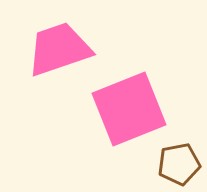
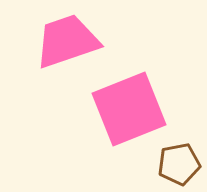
pink trapezoid: moved 8 px right, 8 px up
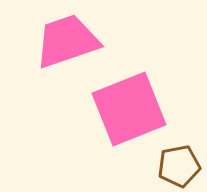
brown pentagon: moved 2 px down
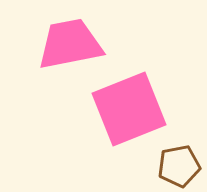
pink trapezoid: moved 3 px right, 3 px down; rotated 8 degrees clockwise
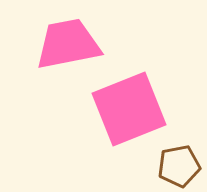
pink trapezoid: moved 2 px left
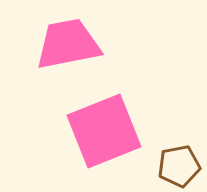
pink square: moved 25 px left, 22 px down
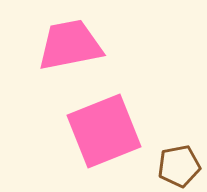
pink trapezoid: moved 2 px right, 1 px down
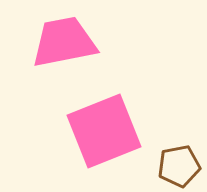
pink trapezoid: moved 6 px left, 3 px up
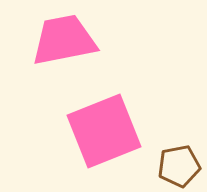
pink trapezoid: moved 2 px up
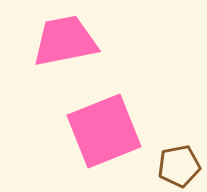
pink trapezoid: moved 1 px right, 1 px down
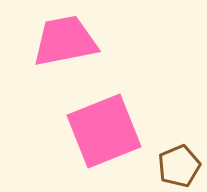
brown pentagon: rotated 12 degrees counterclockwise
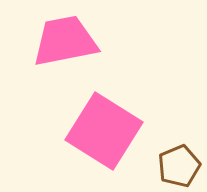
pink square: rotated 36 degrees counterclockwise
